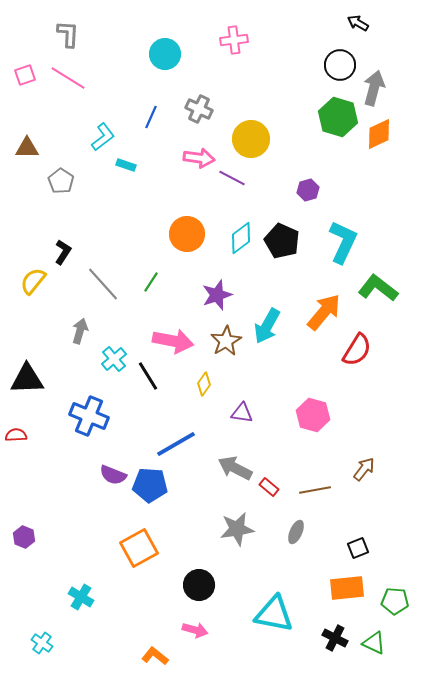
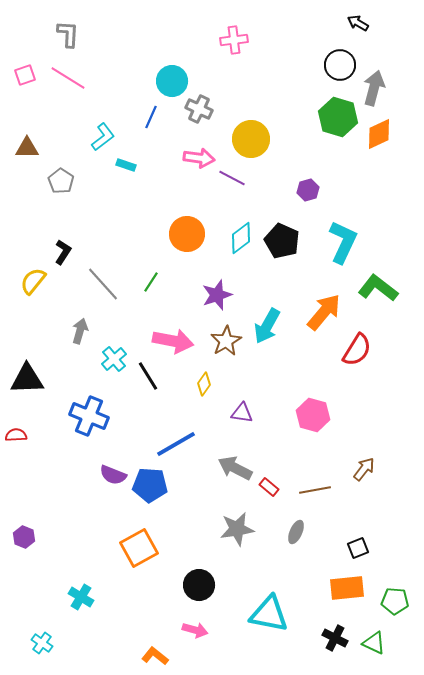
cyan circle at (165, 54): moved 7 px right, 27 px down
cyan triangle at (274, 614): moved 5 px left
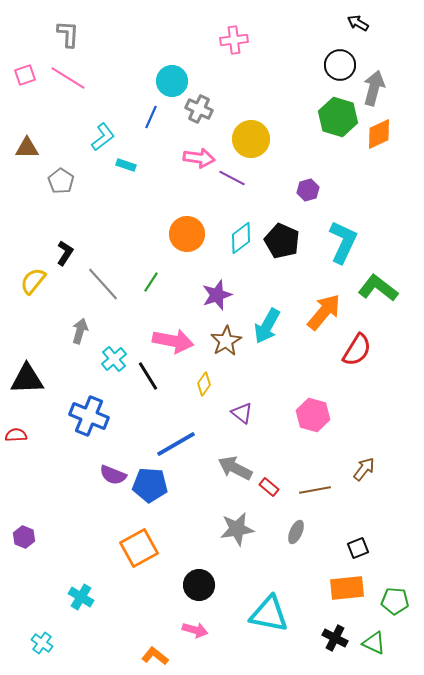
black L-shape at (63, 252): moved 2 px right, 1 px down
purple triangle at (242, 413): rotated 30 degrees clockwise
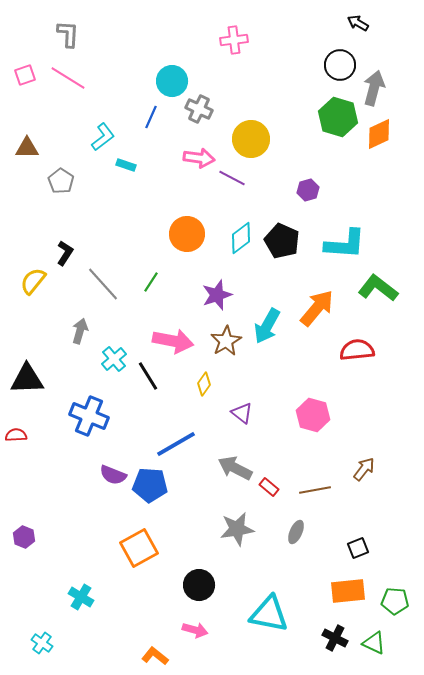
cyan L-shape at (343, 242): moved 2 px right, 2 px down; rotated 69 degrees clockwise
orange arrow at (324, 312): moved 7 px left, 4 px up
red semicircle at (357, 350): rotated 128 degrees counterclockwise
orange rectangle at (347, 588): moved 1 px right, 3 px down
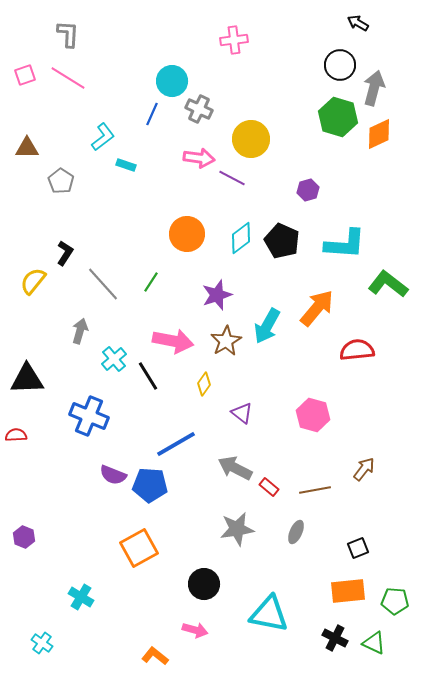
blue line at (151, 117): moved 1 px right, 3 px up
green L-shape at (378, 288): moved 10 px right, 4 px up
black circle at (199, 585): moved 5 px right, 1 px up
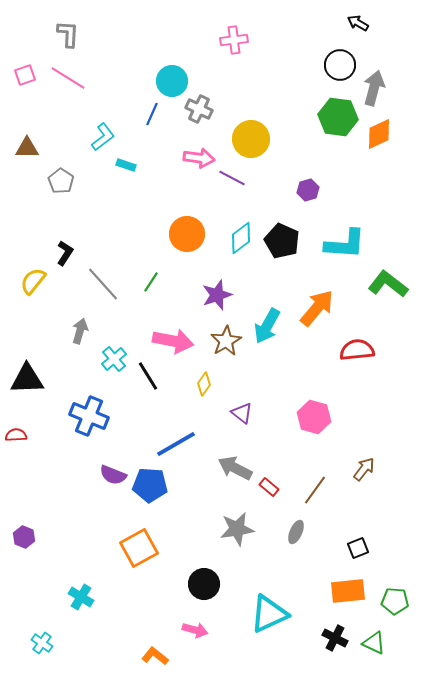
green hexagon at (338, 117): rotated 9 degrees counterclockwise
pink hexagon at (313, 415): moved 1 px right, 2 px down
brown line at (315, 490): rotated 44 degrees counterclockwise
cyan triangle at (269, 614): rotated 36 degrees counterclockwise
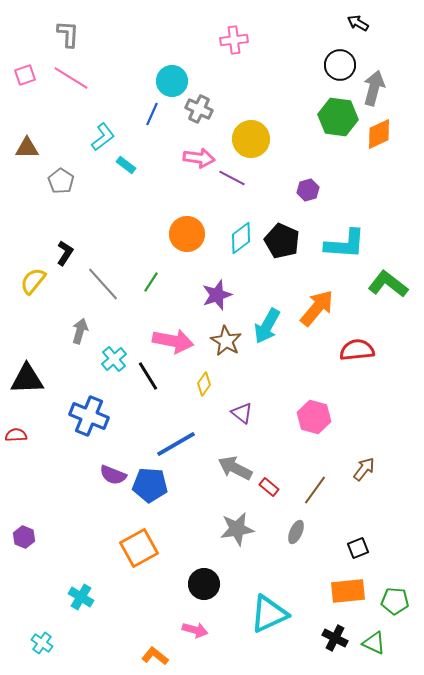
pink line at (68, 78): moved 3 px right
cyan rectangle at (126, 165): rotated 18 degrees clockwise
brown star at (226, 341): rotated 12 degrees counterclockwise
